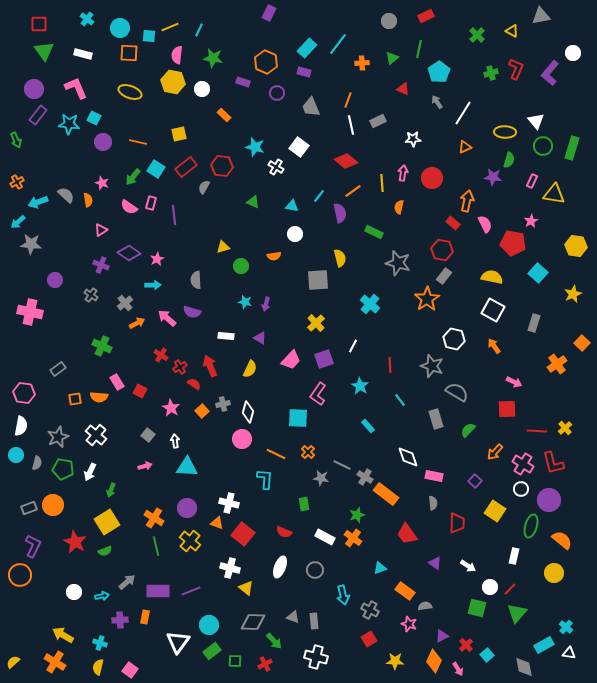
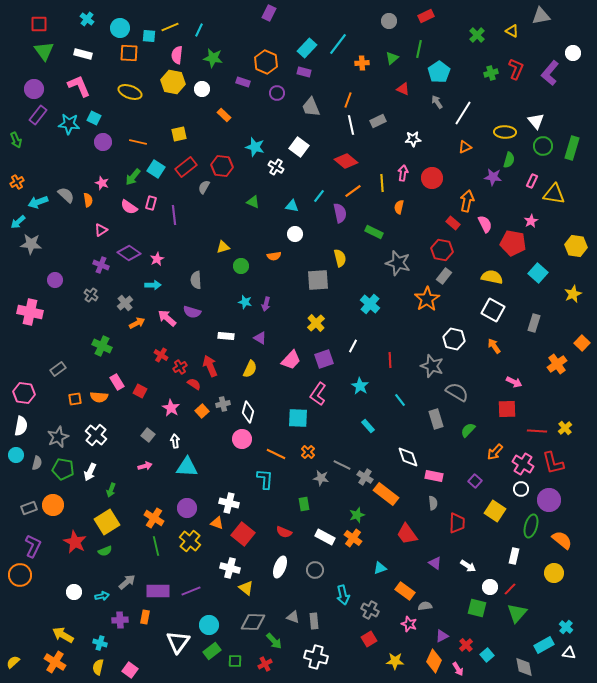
pink L-shape at (76, 88): moved 3 px right, 2 px up
red line at (390, 365): moved 5 px up
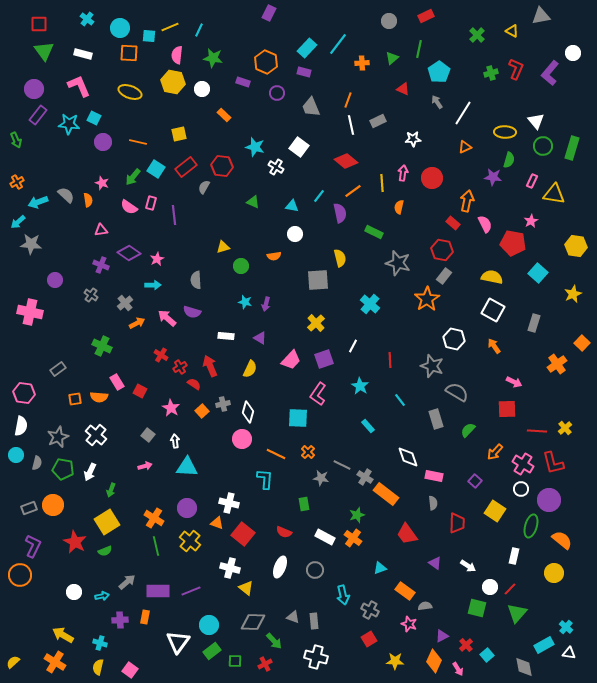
pink triangle at (101, 230): rotated 24 degrees clockwise
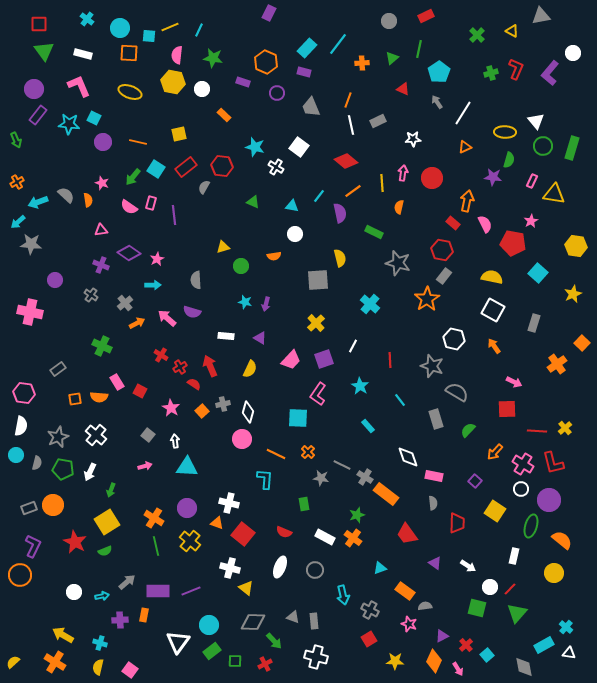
orange rectangle at (145, 617): moved 1 px left, 2 px up
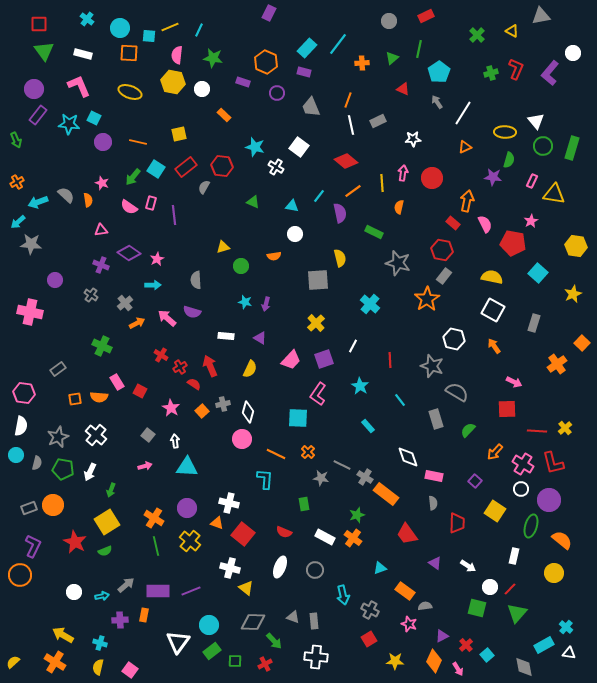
gray arrow at (127, 582): moved 1 px left, 3 px down
white cross at (316, 657): rotated 10 degrees counterclockwise
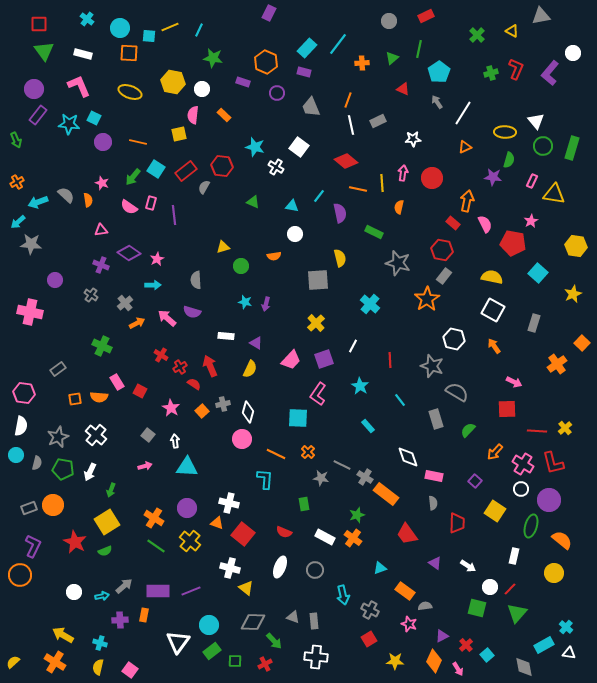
pink semicircle at (177, 55): moved 16 px right, 60 px down
red rectangle at (186, 167): moved 4 px down
orange line at (353, 191): moved 5 px right, 2 px up; rotated 48 degrees clockwise
purple triangle at (260, 338): moved 4 px left, 5 px down
green line at (156, 546): rotated 42 degrees counterclockwise
gray arrow at (126, 585): moved 2 px left, 1 px down
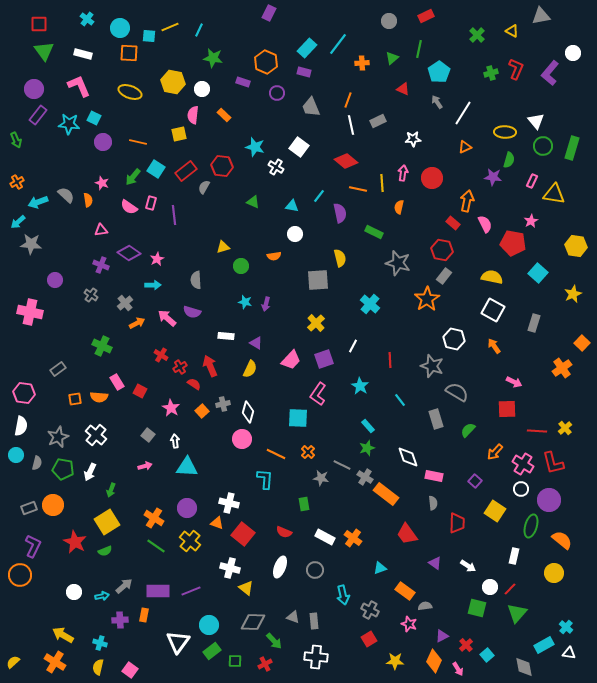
orange cross at (557, 364): moved 5 px right, 4 px down
green star at (357, 515): moved 10 px right, 67 px up
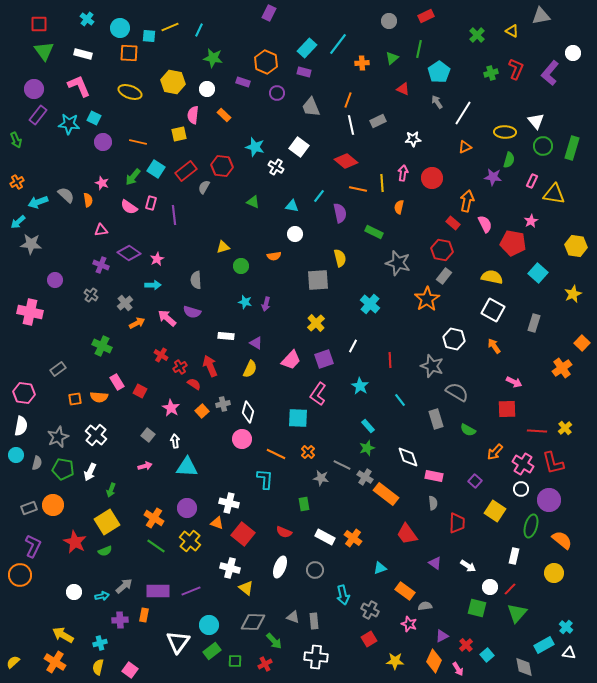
white circle at (202, 89): moved 5 px right
green semicircle at (468, 430): rotated 105 degrees counterclockwise
cyan cross at (100, 643): rotated 32 degrees counterclockwise
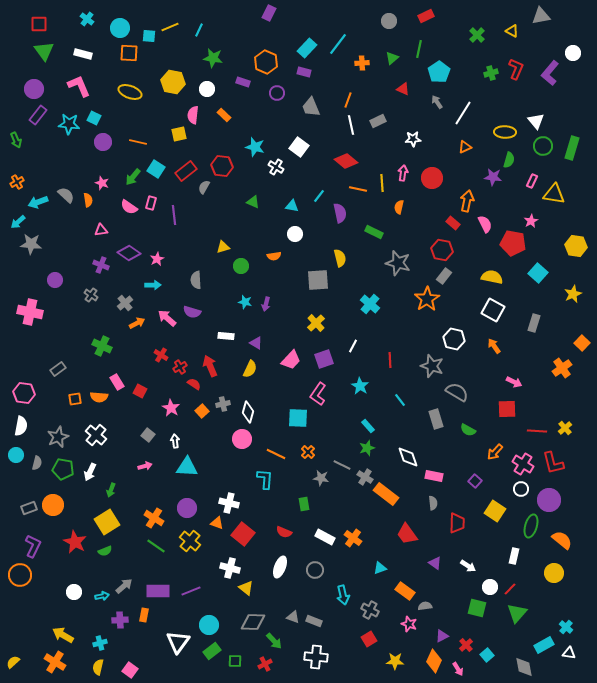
gray rectangle at (314, 621): rotated 63 degrees counterclockwise
